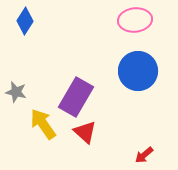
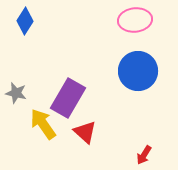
gray star: moved 1 px down
purple rectangle: moved 8 px left, 1 px down
red arrow: rotated 18 degrees counterclockwise
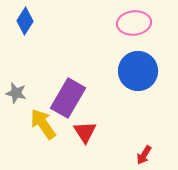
pink ellipse: moved 1 px left, 3 px down
red triangle: rotated 15 degrees clockwise
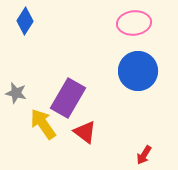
red triangle: rotated 20 degrees counterclockwise
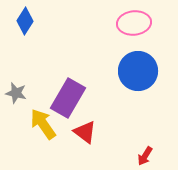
red arrow: moved 1 px right, 1 px down
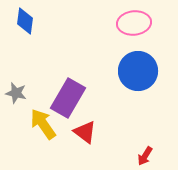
blue diamond: rotated 24 degrees counterclockwise
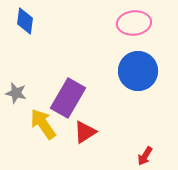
red triangle: rotated 50 degrees clockwise
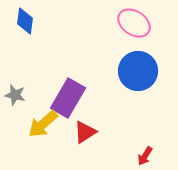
pink ellipse: rotated 40 degrees clockwise
gray star: moved 1 px left, 2 px down
yellow arrow: rotated 96 degrees counterclockwise
